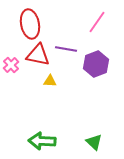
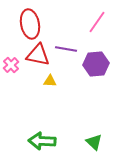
purple hexagon: rotated 15 degrees clockwise
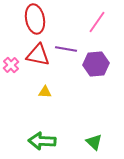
red ellipse: moved 5 px right, 5 px up
yellow triangle: moved 5 px left, 11 px down
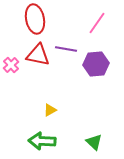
pink line: moved 1 px down
yellow triangle: moved 5 px right, 18 px down; rotated 32 degrees counterclockwise
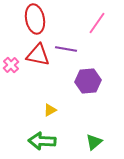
purple hexagon: moved 8 px left, 17 px down
green triangle: rotated 36 degrees clockwise
